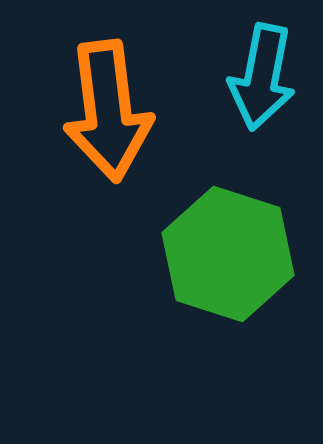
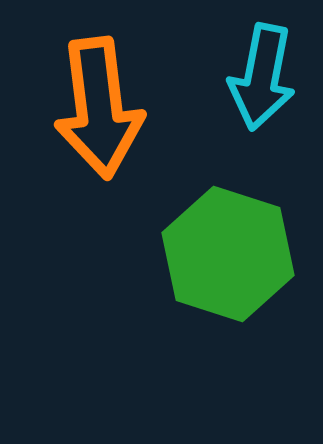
orange arrow: moved 9 px left, 3 px up
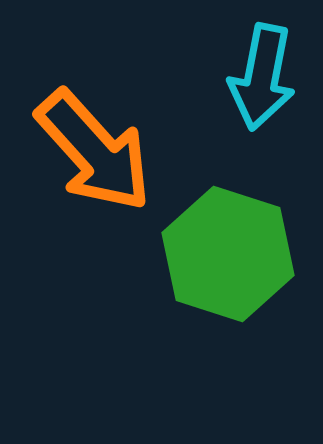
orange arrow: moved 5 px left, 43 px down; rotated 35 degrees counterclockwise
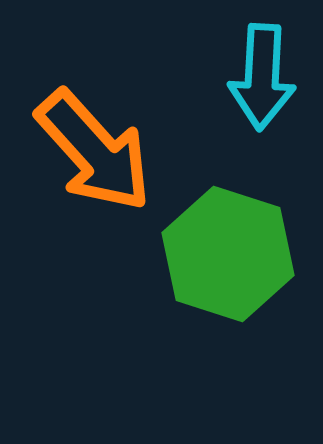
cyan arrow: rotated 8 degrees counterclockwise
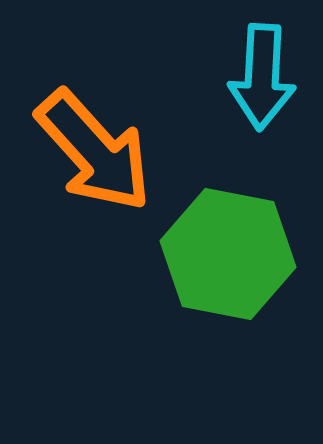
green hexagon: rotated 7 degrees counterclockwise
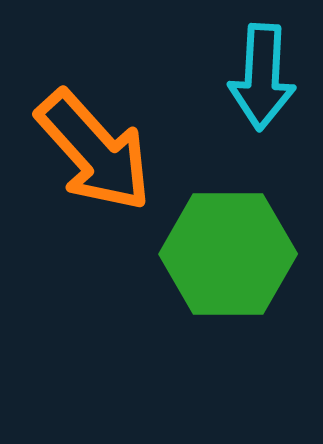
green hexagon: rotated 11 degrees counterclockwise
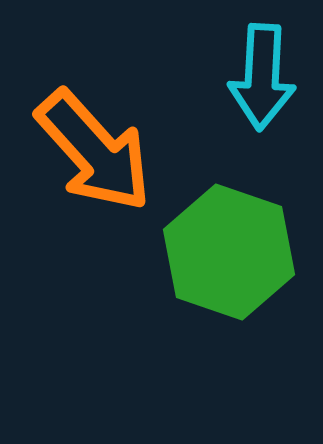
green hexagon: moved 1 px right, 2 px up; rotated 19 degrees clockwise
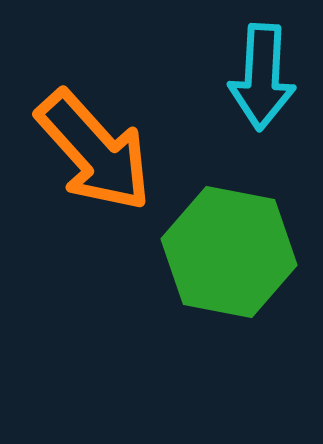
green hexagon: rotated 8 degrees counterclockwise
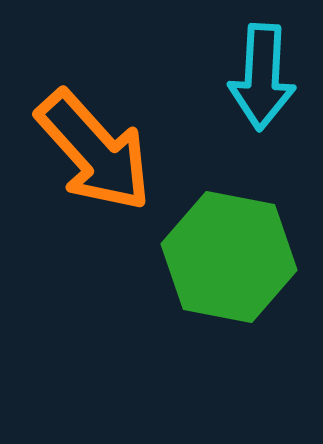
green hexagon: moved 5 px down
